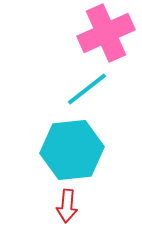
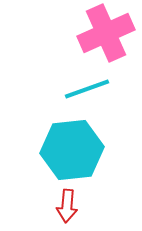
cyan line: rotated 18 degrees clockwise
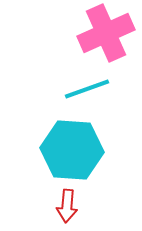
cyan hexagon: rotated 10 degrees clockwise
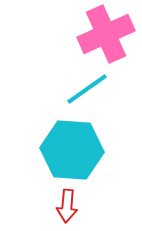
pink cross: moved 1 px down
cyan line: rotated 15 degrees counterclockwise
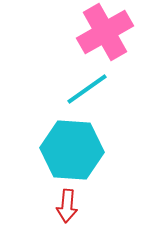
pink cross: moved 1 px left, 2 px up; rotated 6 degrees counterclockwise
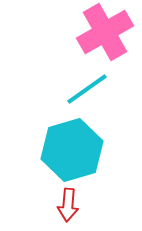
cyan hexagon: rotated 20 degrees counterclockwise
red arrow: moved 1 px right, 1 px up
